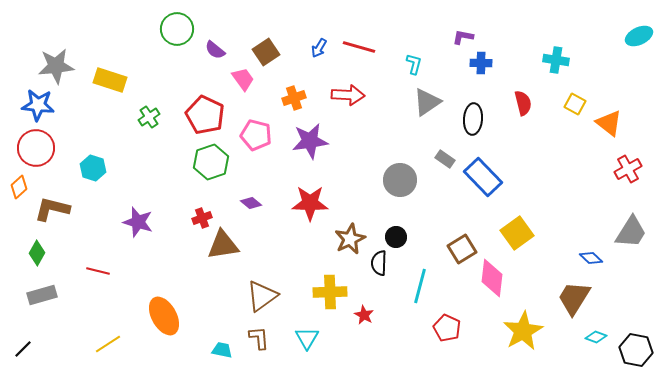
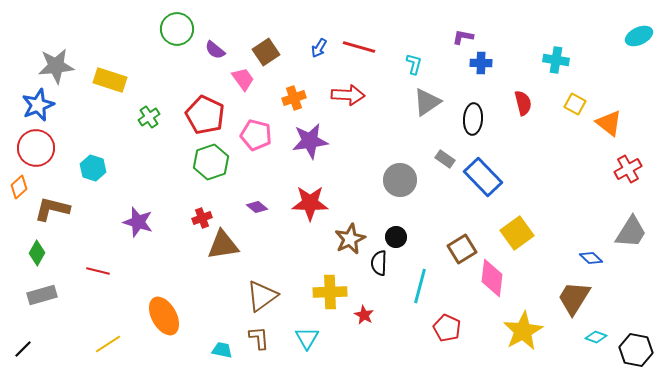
blue star at (38, 105): rotated 28 degrees counterclockwise
purple diamond at (251, 203): moved 6 px right, 4 px down
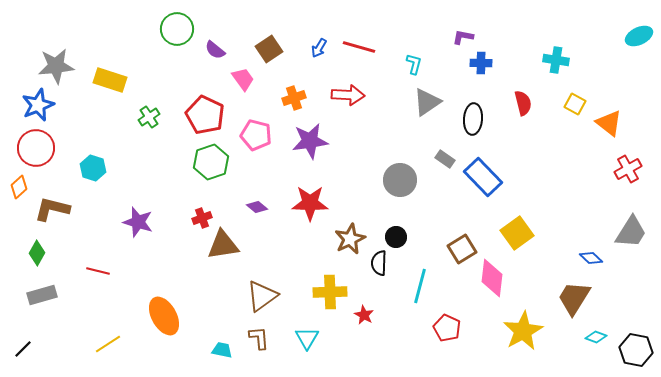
brown square at (266, 52): moved 3 px right, 3 px up
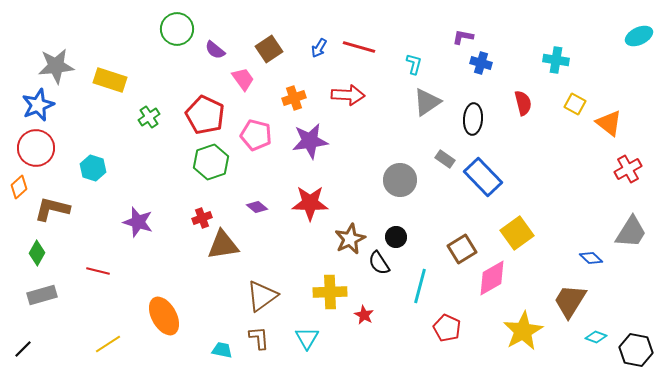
blue cross at (481, 63): rotated 15 degrees clockwise
black semicircle at (379, 263): rotated 35 degrees counterclockwise
pink diamond at (492, 278): rotated 54 degrees clockwise
brown trapezoid at (574, 298): moved 4 px left, 3 px down
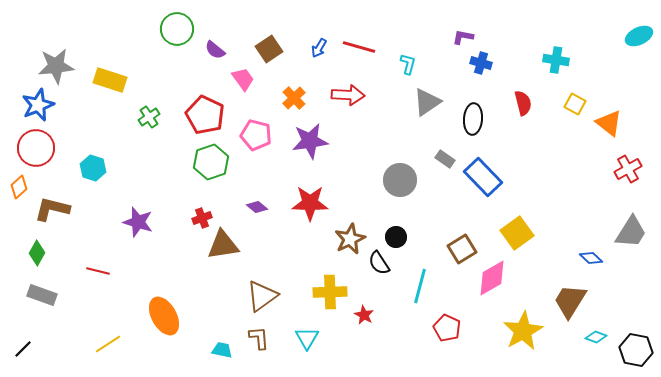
cyan L-shape at (414, 64): moved 6 px left
orange cross at (294, 98): rotated 25 degrees counterclockwise
gray rectangle at (42, 295): rotated 36 degrees clockwise
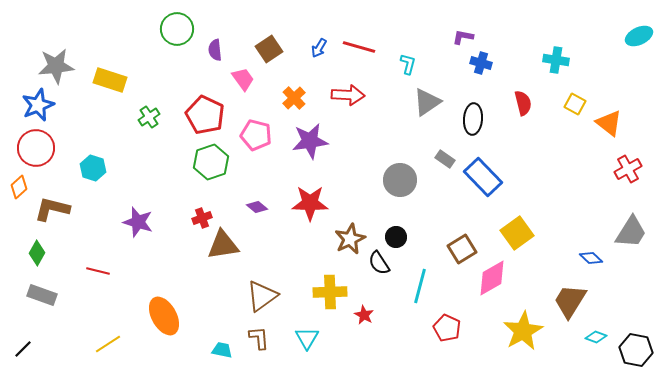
purple semicircle at (215, 50): rotated 45 degrees clockwise
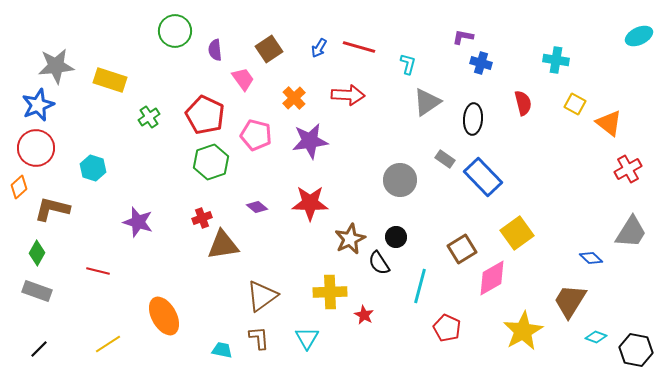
green circle at (177, 29): moved 2 px left, 2 px down
gray rectangle at (42, 295): moved 5 px left, 4 px up
black line at (23, 349): moved 16 px right
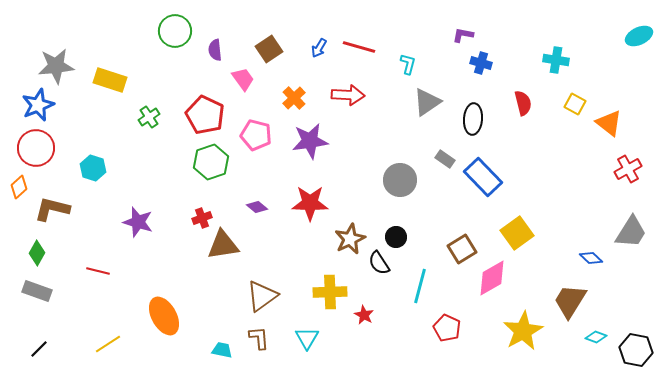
purple L-shape at (463, 37): moved 2 px up
